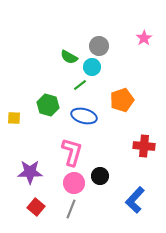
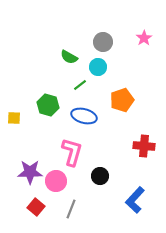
gray circle: moved 4 px right, 4 px up
cyan circle: moved 6 px right
pink circle: moved 18 px left, 2 px up
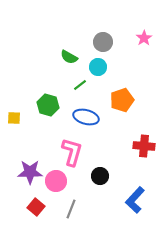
blue ellipse: moved 2 px right, 1 px down
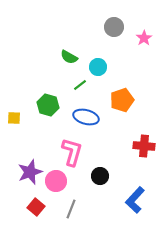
gray circle: moved 11 px right, 15 px up
purple star: rotated 20 degrees counterclockwise
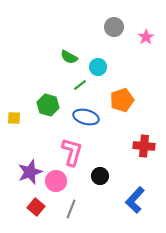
pink star: moved 2 px right, 1 px up
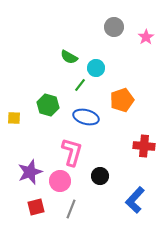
cyan circle: moved 2 px left, 1 px down
green line: rotated 16 degrees counterclockwise
pink circle: moved 4 px right
red square: rotated 36 degrees clockwise
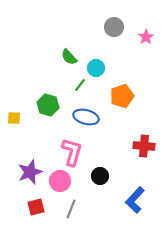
green semicircle: rotated 18 degrees clockwise
orange pentagon: moved 4 px up
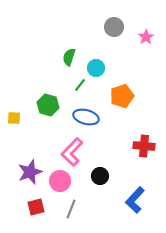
green semicircle: rotated 60 degrees clockwise
pink L-shape: rotated 152 degrees counterclockwise
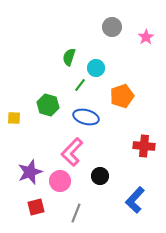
gray circle: moved 2 px left
gray line: moved 5 px right, 4 px down
